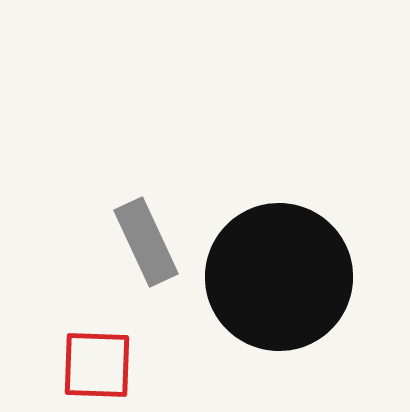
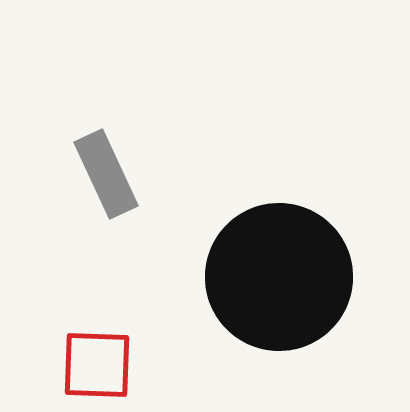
gray rectangle: moved 40 px left, 68 px up
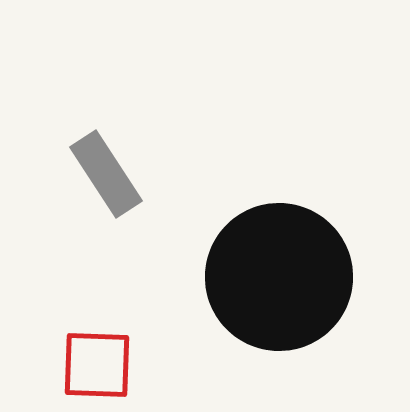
gray rectangle: rotated 8 degrees counterclockwise
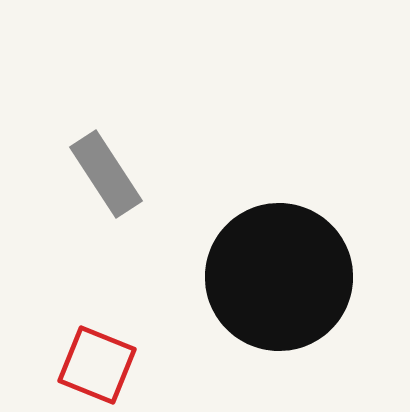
red square: rotated 20 degrees clockwise
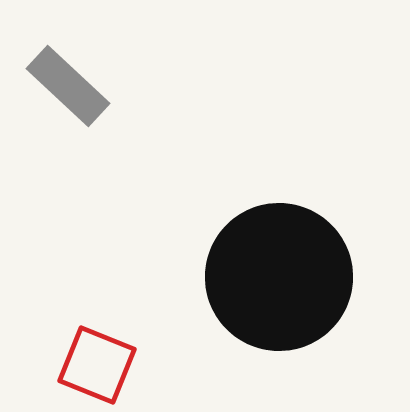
gray rectangle: moved 38 px left, 88 px up; rotated 14 degrees counterclockwise
